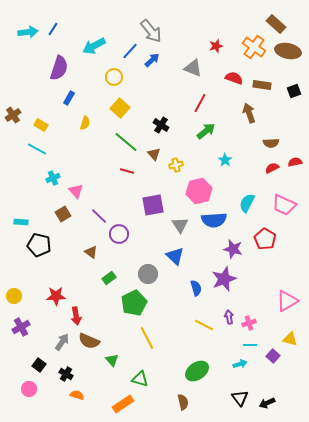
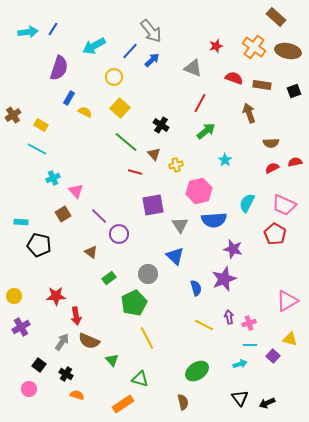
brown rectangle at (276, 24): moved 7 px up
yellow semicircle at (85, 123): moved 11 px up; rotated 80 degrees counterclockwise
red line at (127, 171): moved 8 px right, 1 px down
red pentagon at (265, 239): moved 10 px right, 5 px up
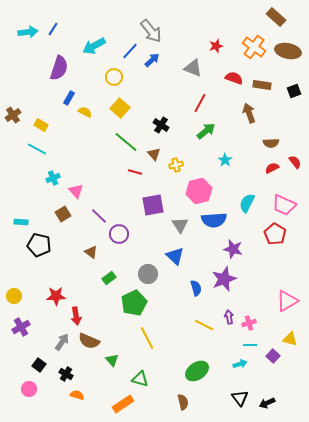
red semicircle at (295, 162): rotated 64 degrees clockwise
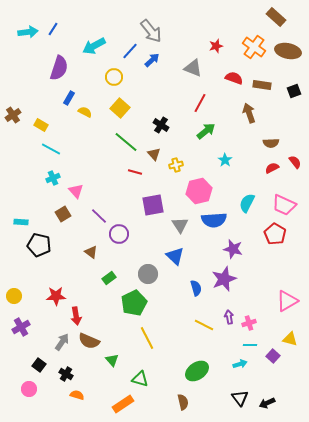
cyan line at (37, 149): moved 14 px right
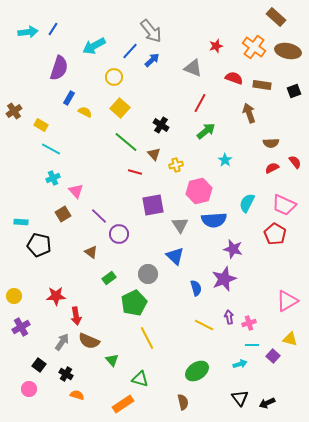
brown cross at (13, 115): moved 1 px right, 4 px up
cyan line at (250, 345): moved 2 px right
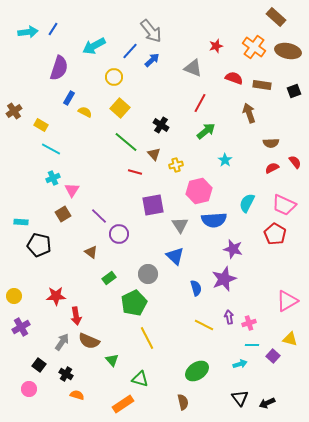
pink triangle at (76, 191): moved 4 px left, 1 px up; rotated 14 degrees clockwise
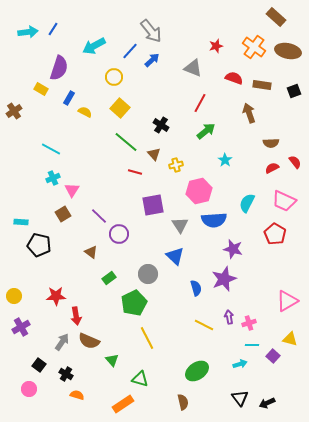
yellow rectangle at (41, 125): moved 36 px up
pink trapezoid at (284, 205): moved 4 px up
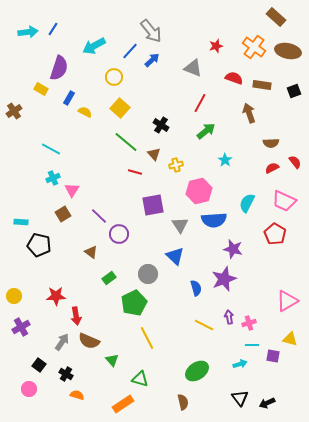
purple square at (273, 356): rotated 32 degrees counterclockwise
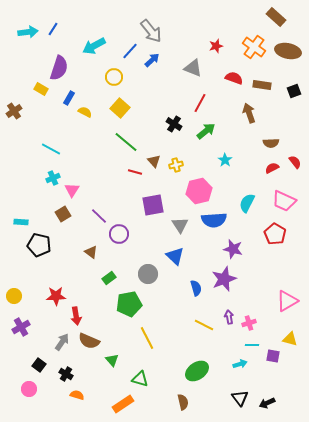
black cross at (161, 125): moved 13 px right, 1 px up
brown triangle at (154, 154): moved 7 px down
green pentagon at (134, 303): moved 5 px left, 1 px down; rotated 15 degrees clockwise
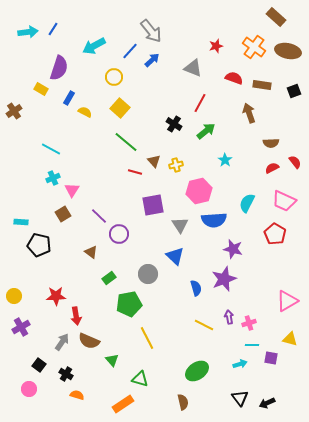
purple square at (273, 356): moved 2 px left, 2 px down
